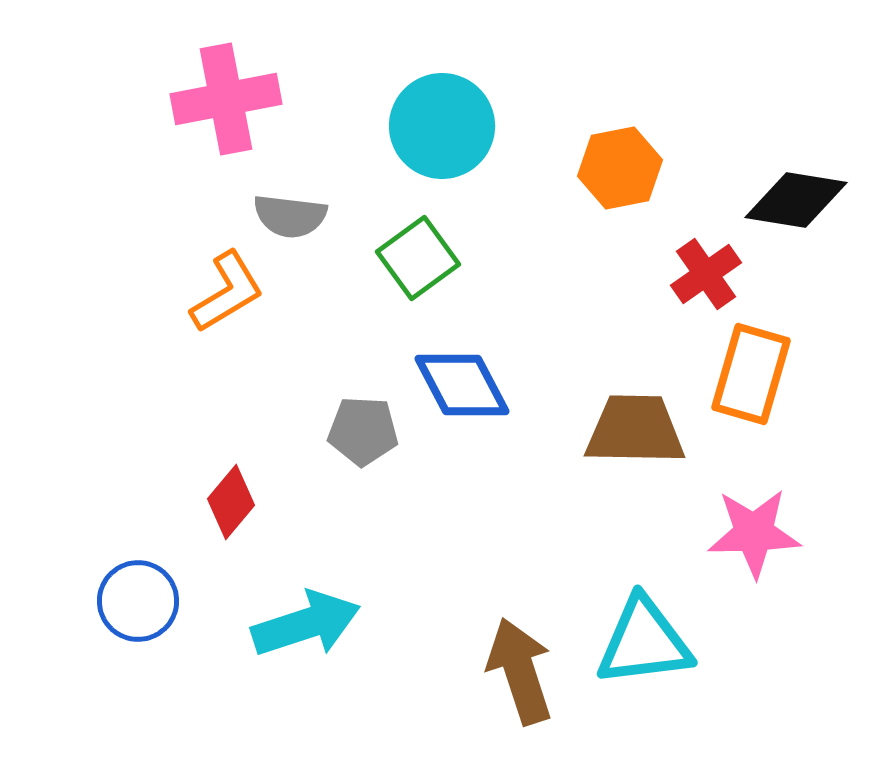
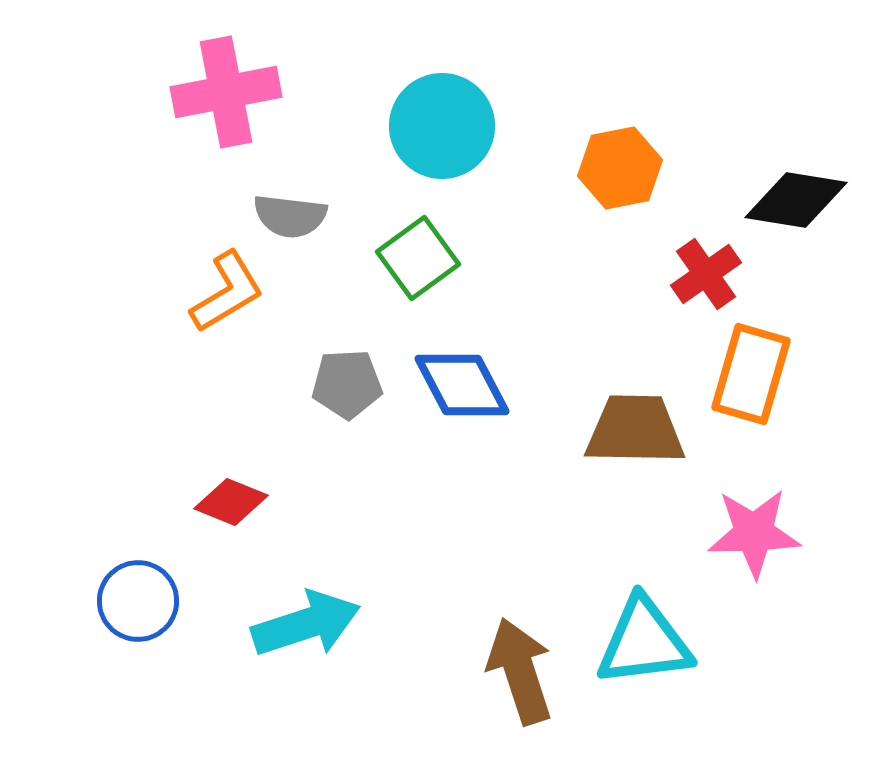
pink cross: moved 7 px up
gray pentagon: moved 16 px left, 47 px up; rotated 6 degrees counterclockwise
red diamond: rotated 72 degrees clockwise
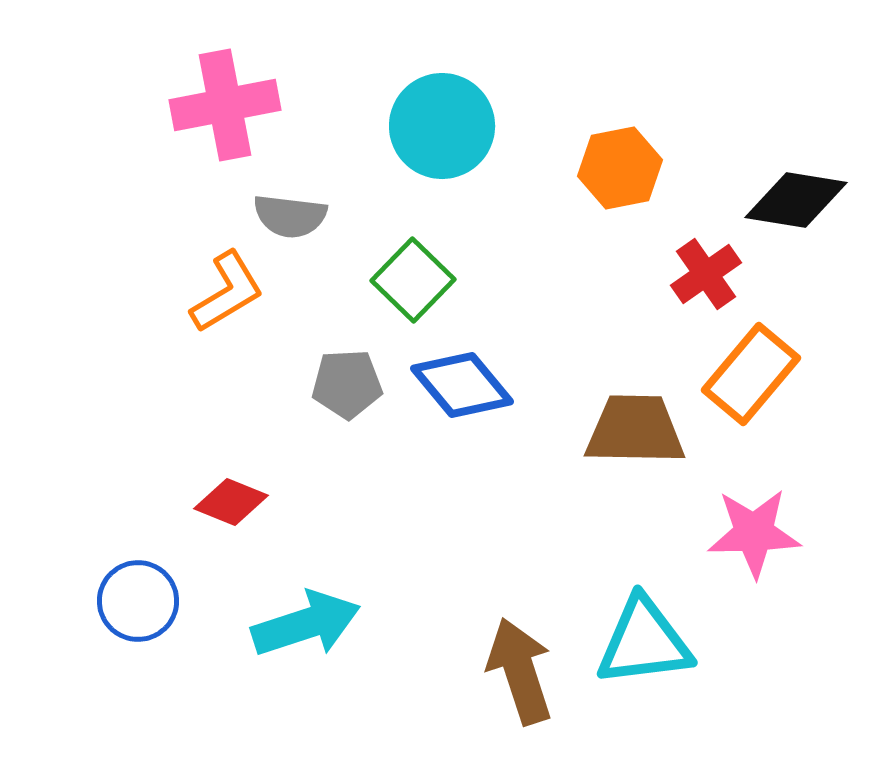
pink cross: moved 1 px left, 13 px down
green square: moved 5 px left, 22 px down; rotated 10 degrees counterclockwise
orange rectangle: rotated 24 degrees clockwise
blue diamond: rotated 12 degrees counterclockwise
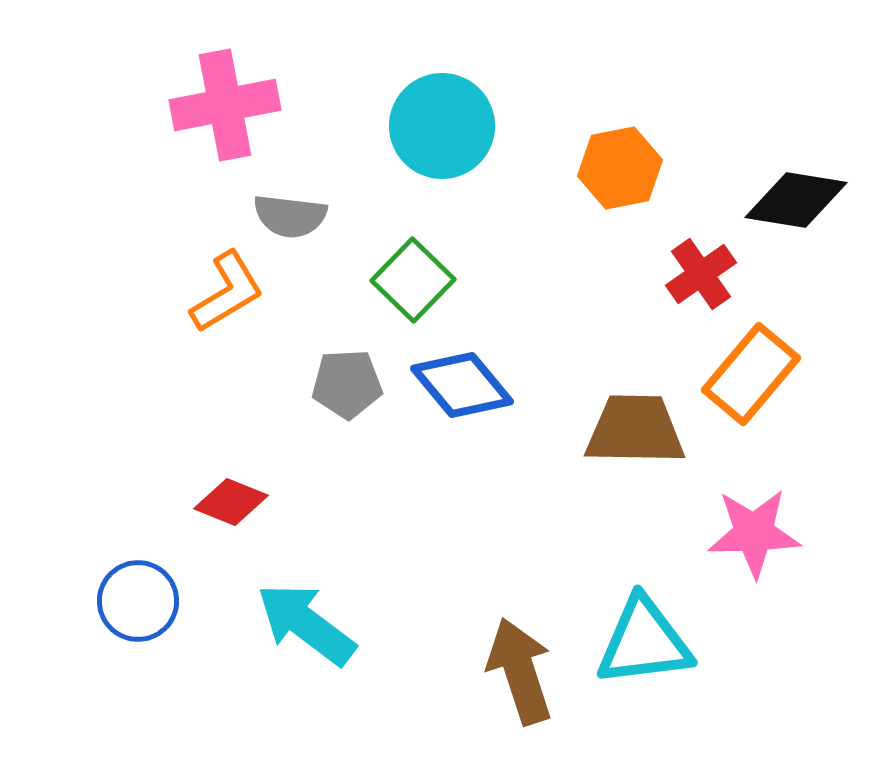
red cross: moved 5 px left
cyan arrow: rotated 125 degrees counterclockwise
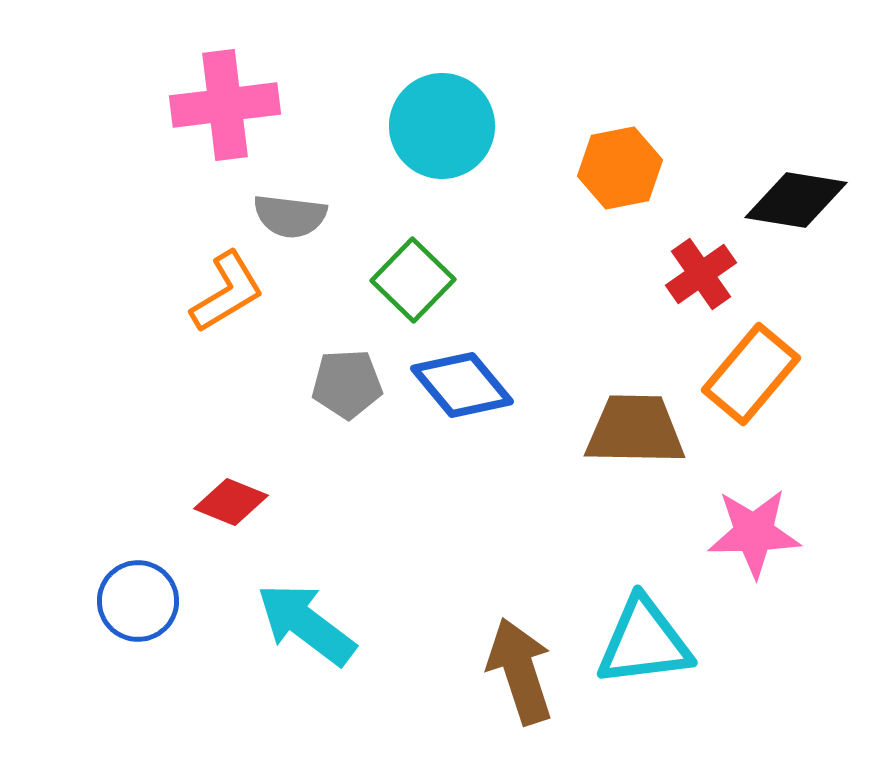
pink cross: rotated 4 degrees clockwise
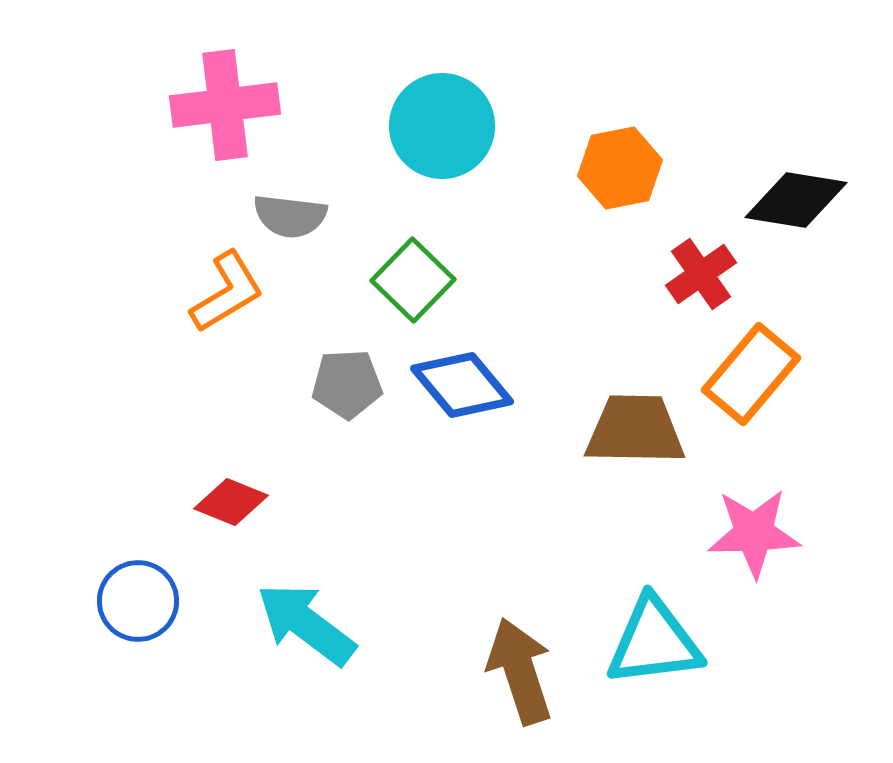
cyan triangle: moved 10 px right
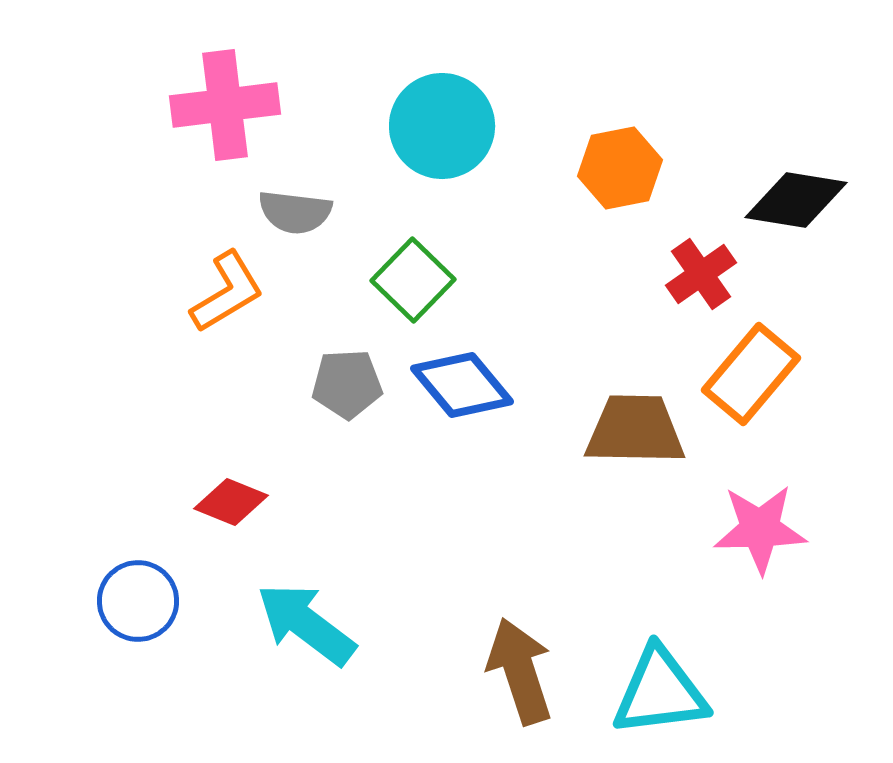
gray semicircle: moved 5 px right, 4 px up
pink star: moved 6 px right, 4 px up
cyan triangle: moved 6 px right, 50 px down
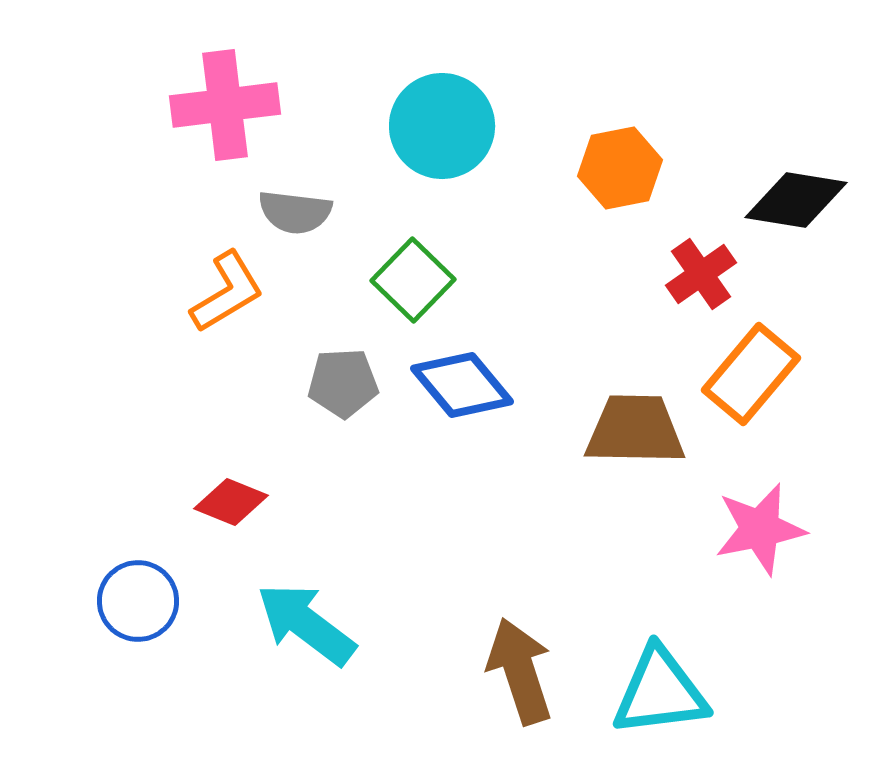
gray pentagon: moved 4 px left, 1 px up
pink star: rotated 10 degrees counterclockwise
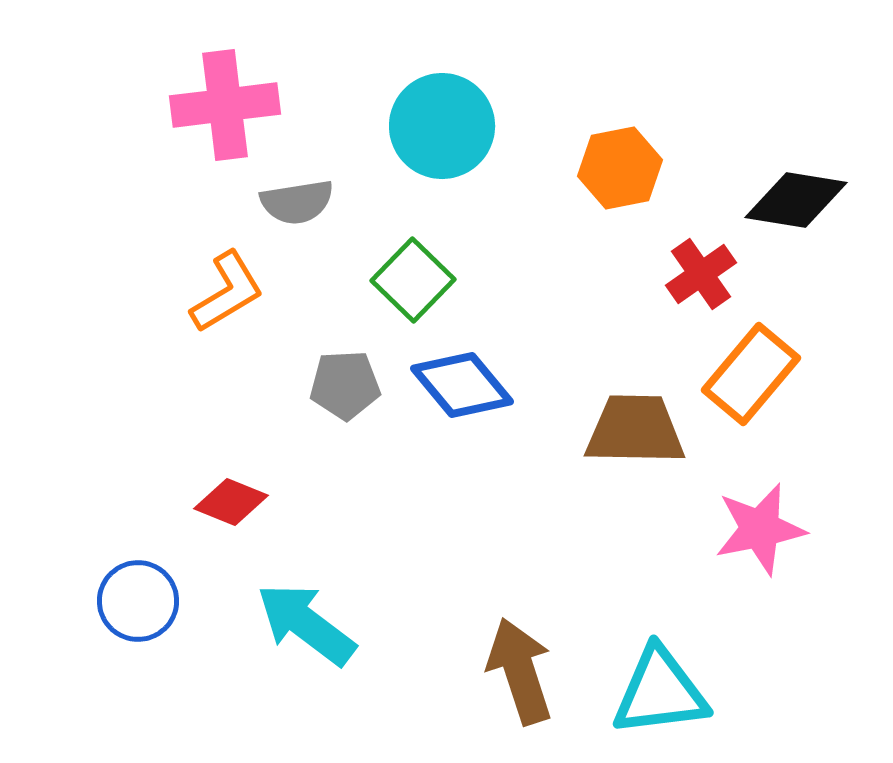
gray semicircle: moved 2 px right, 10 px up; rotated 16 degrees counterclockwise
gray pentagon: moved 2 px right, 2 px down
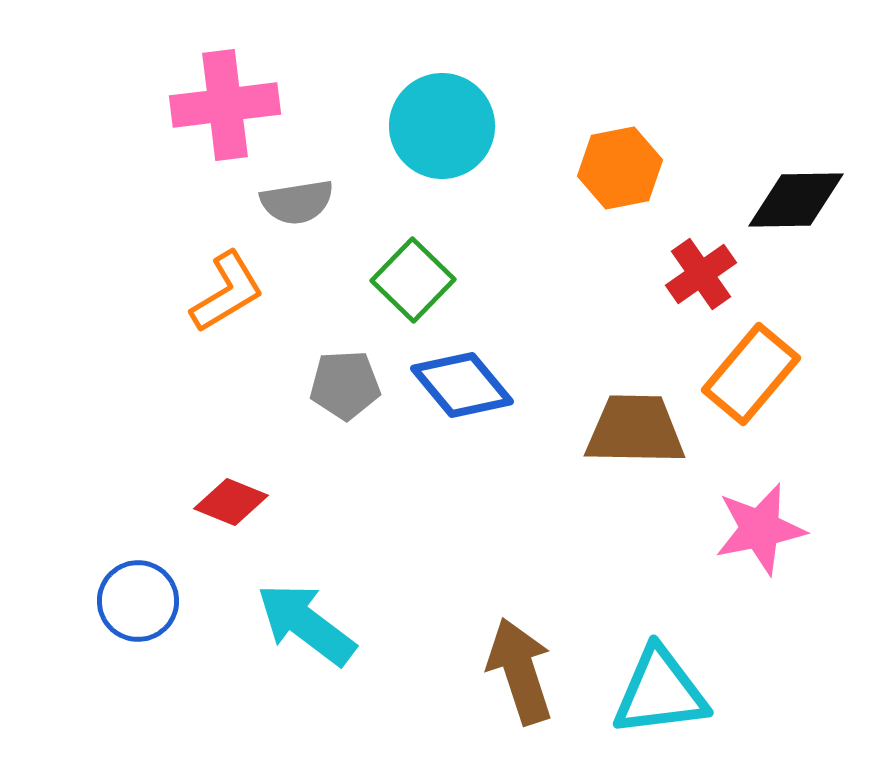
black diamond: rotated 10 degrees counterclockwise
